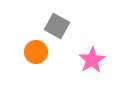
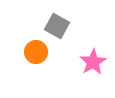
pink star: moved 1 px right, 2 px down
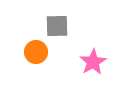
gray square: rotated 30 degrees counterclockwise
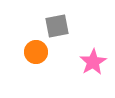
gray square: rotated 10 degrees counterclockwise
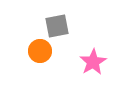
orange circle: moved 4 px right, 1 px up
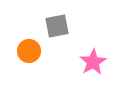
orange circle: moved 11 px left
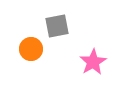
orange circle: moved 2 px right, 2 px up
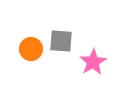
gray square: moved 4 px right, 15 px down; rotated 15 degrees clockwise
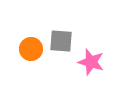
pink star: moved 2 px left; rotated 24 degrees counterclockwise
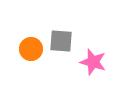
pink star: moved 2 px right
